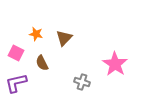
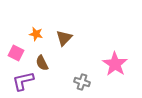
purple L-shape: moved 7 px right, 2 px up
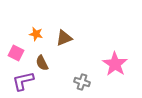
brown triangle: rotated 24 degrees clockwise
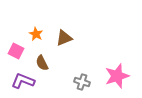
orange star: rotated 16 degrees clockwise
pink square: moved 2 px up
pink star: moved 2 px right, 12 px down; rotated 20 degrees clockwise
purple L-shape: rotated 35 degrees clockwise
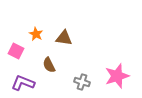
brown triangle: rotated 30 degrees clockwise
brown semicircle: moved 7 px right, 2 px down
purple L-shape: moved 2 px down
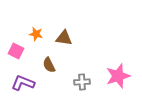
orange star: rotated 16 degrees counterclockwise
pink star: moved 1 px right
gray cross: rotated 21 degrees counterclockwise
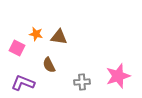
brown triangle: moved 5 px left, 1 px up
pink square: moved 1 px right, 3 px up
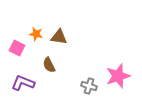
gray cross: moved 7 px right, 4 px down; rotated 21 degrees clockwise
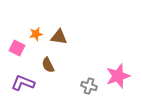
orange star: rotated 24 degrees counterclockwise
brown semicircle: moved 1 px left
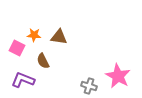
orange star: moved 2 px left, 1 px down; rotated 16 degrees clockwise
brown semicircle: moved 5 px left, 4 px up
pink star: rotated 25 degrees counterclockwise
purple L-shape: moved 3 px up
